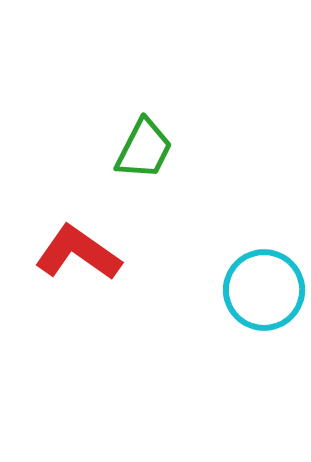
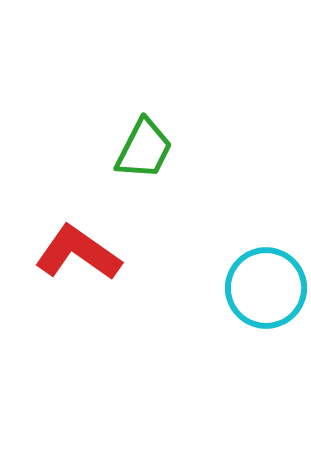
cyan circle: moved 2 px right, 2 px up
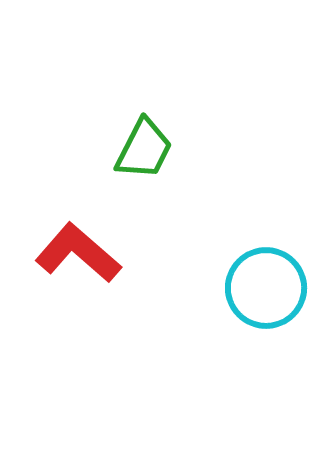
red L-shape: rotated 6 degrees clockwise
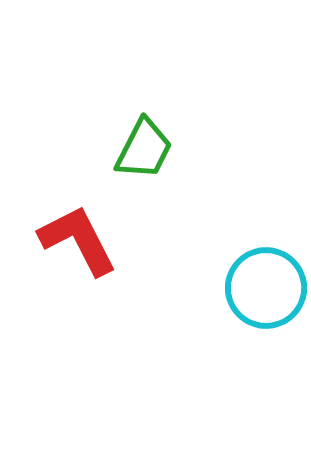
red L-shape: moved 13 px up; rotated 22 degrees clockwise
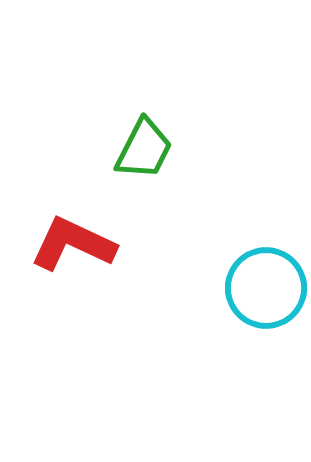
red L-shape: moved 5 px left, 4 px down; rotated 38 degrees counterclockwise
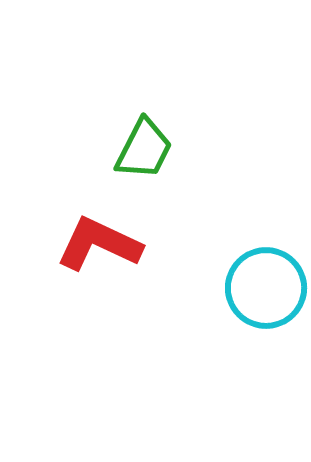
red L-shape: moved 26 px right
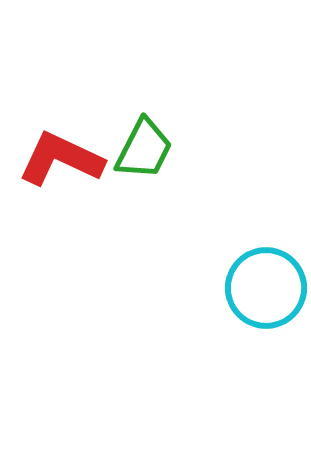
red L-shape: moved 38 px left, 85 px up
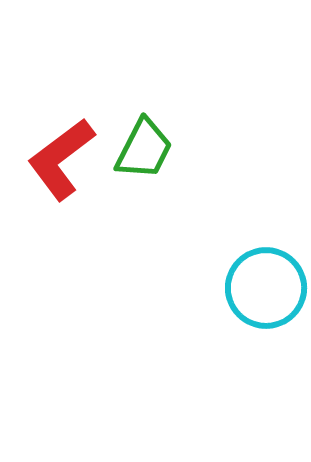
red L-shape: rotated 62 degrees counterclockwise
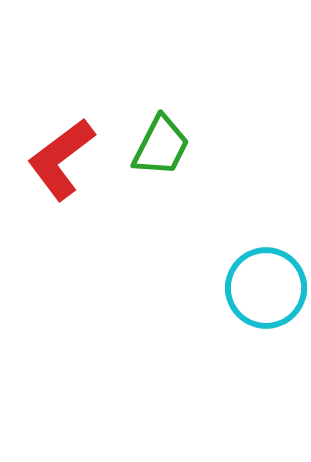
green trapezoid: moved 17 px right, 3 px up
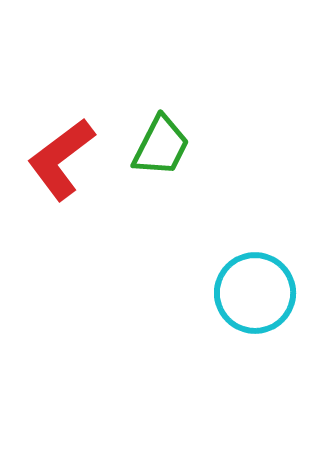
cyan circle: moved 11 px left, 5 px down
